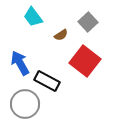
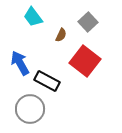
brown semicircle: rotated 32 degrees counterclockwise
gray circle: moved 5 px right, 5 px down
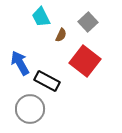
cyan trapezoid: moved 8 px right; rotated 10 degrees clockwise
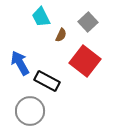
gray circle: moved 2 px down
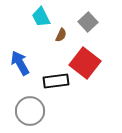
red square: moved 2 px down
black rectangle: moved 9 px right; rotated 35 degrees counterclockwise
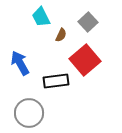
red square: moved 3 px up; rotated 12 degrees clockwise
gray circle: moved 1 px left, 2 px down
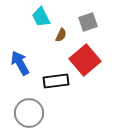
gray square: rotated 24 degrees clockwise
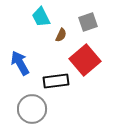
gray circle: moved 3 px right, 4 px up
